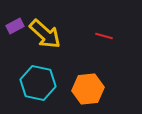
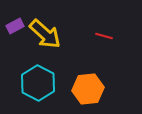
cyan hexagon: rotated 16 degrees clockwise
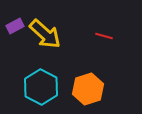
cyan hexagon: moved 3 px right, 4 px down
orange hexagon: rotated 12 degrees counterclockwise
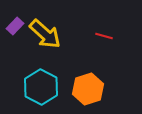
purple rectangle: rotated 18 degrees counterclockwise
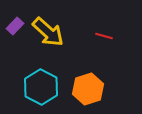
yellow arrow: moved 3 px right, 2 px up
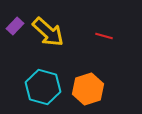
cyan hexagon: moved 2 px right; rotated 12 degrees counterclockwise
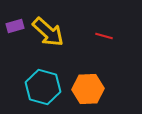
purple rectangle: rotated 30 degrees clockwise
orange hexagon: rotated 16 degrees clockwise
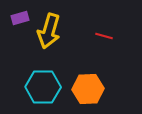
purple rectangle: moved 5 px right, 8 px up
yellow arrow: moved 1 px right, 1 px up; rotated 64 degrees clockwise
cyan hexagon: rotated 16 degrees counterclockwise
